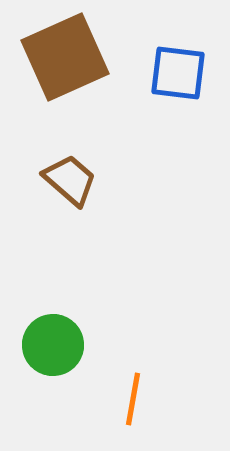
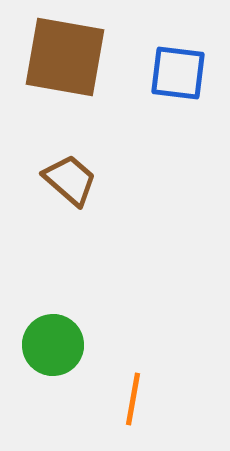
brown square: rotated 34 degrees clockwise
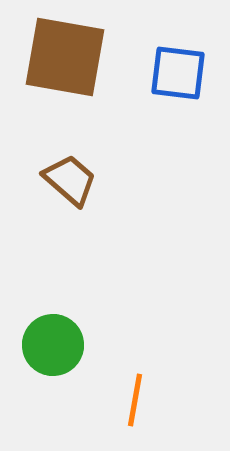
orange line: moved 2 px right, 1 px down
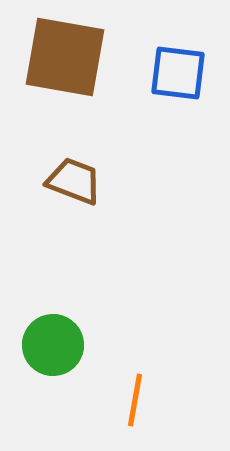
brown trapezoid: moved 4 px right, 1 px down; rotated 20 degrees counterclockwise
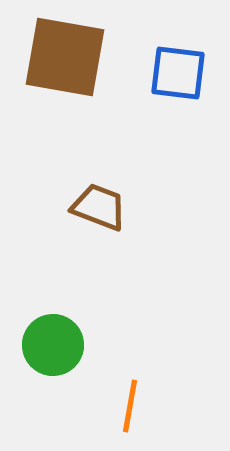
brown trapezoid: moved 25 px right, 26 px down
orange line: moved 5 px left, 6 px down
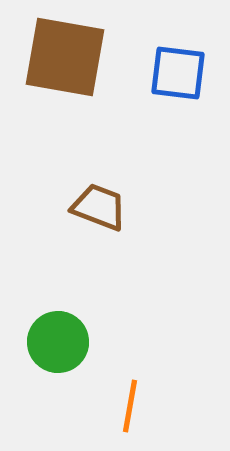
green circle: moved 5 px right, 3 px up
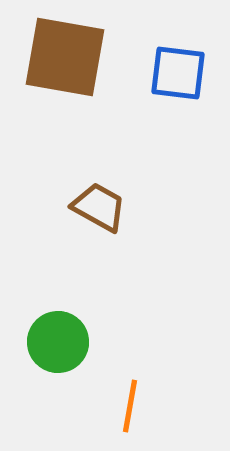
brown trapezoid: rotated 8 degrees clockwise
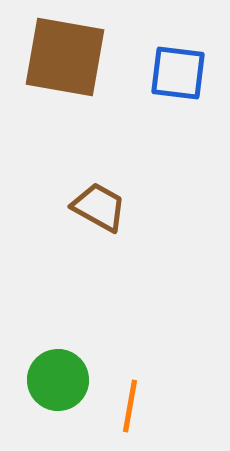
green circle: moved 38 px down
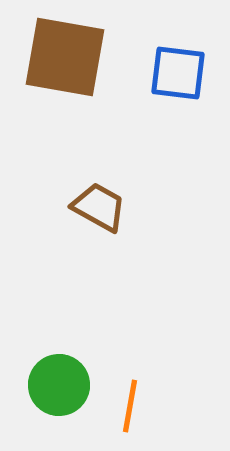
green circle: moved 1 px right, 5 px down
